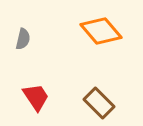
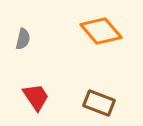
brown rectangle: rotated 24 degrees counterclockwise
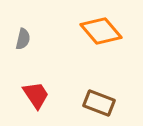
red trapezoid: moved 2 px up
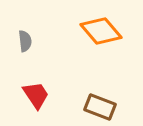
gray semicircle: moved 2 px right, 2 px down; rotated 20 degrees counterclockwise
brown rectangle: moved 1 px right, 4 px down
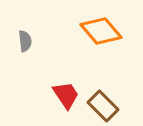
red trapezoid: moved 30 px right
brown rectangle: moved 3 px right, 1 px up; rotated 24 degrees clockwise
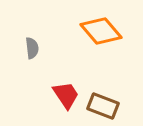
gray semicircle: moved 7 px right, 7 px down
brown rectangle: rotated 24 degrees counterclockwise
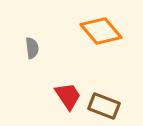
red trapezoid: moved 2 px right, 1 px down
brown rectangle: moved 1 px right
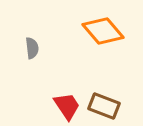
orange diamond: moved 2 px right
red trapezoid: moved 1 px left, 10 px down
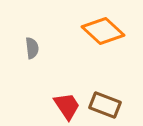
orange diamond: rotated 6 degrees counterclockwise
brown rectangle: moved 1 px right, 1 px up
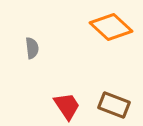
orange diamond: moved 8 px right, 4 px up
brown rectangle: moved 9 px right
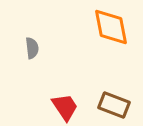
orange diamond: rotated 36 degrees clockwise
red trapezoid: moved 2 px left, 1 px down
